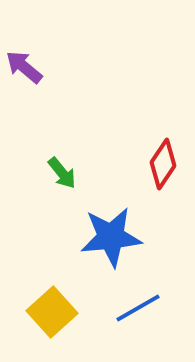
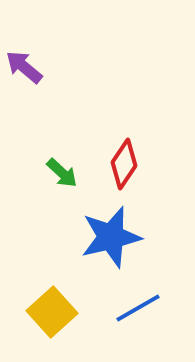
red diamond: moved 39 px left
green arrow: rotated 8 degrees counterclockwise
blue star: rotated 8 degrees counterclockwise
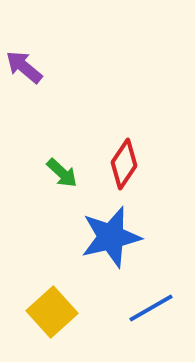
blue line: moved 13 px right
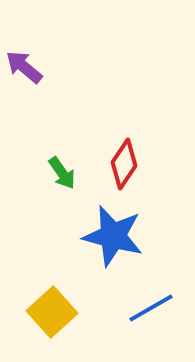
green arrow: rotated 12 degrees clockwise
blue star: moved 2 px right, 1 px up; rotated 28 degrees clockwise
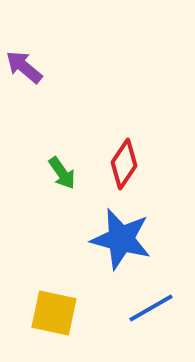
blue star: moved 8 px right, 3 px down
yellow square: moved 2 px right, 1 px down; rotated 36 degrees counterclockwise
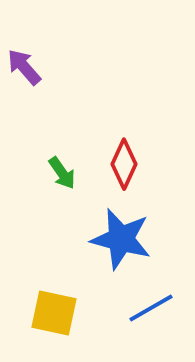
purple arrow: rotated 9 degrees clockwise
red diamond: rotated 9 degrees counterclockwise
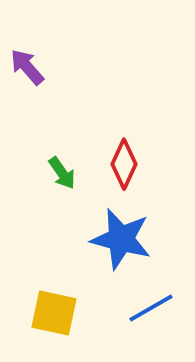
purple arrow: moved 3 px right
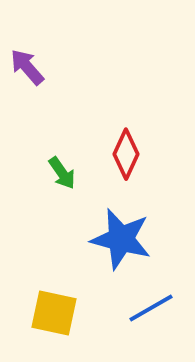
red diamond: moved 2 px right, 10 px up
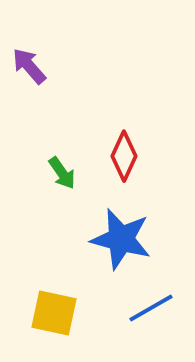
purple arrow: moved 2 px right, 1 px up
red diamond: moved 2 px left, 2 px down
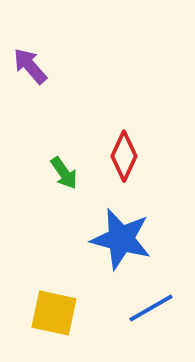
purple arrow: moved 1 px right
green arrow: moved 2 px right
